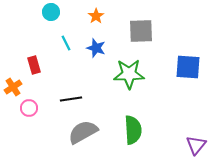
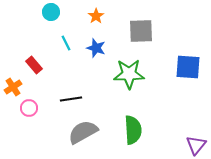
red rectangle: rotated 24 degrees counterclockwise
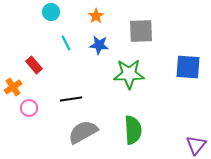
blue star: moved 3 px right, 3 px up; rotated 12 degrees counterclockwise
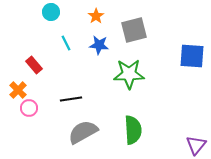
gray square: moved 7 px left, 1 px up; rotated 12 degrees counterclockwise
blue square: moved 4 px right, 11 px up
orange cross: moved 5 px right, 3 px down; rotated 12 degrees counterclockwise
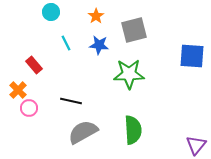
black line: moved 2 px down; rotated 20 degrees clockwise
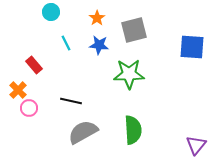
orange star: moved 1 px right, 2 px down
blue square: moved 9 px up
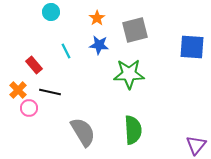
gray square: moved 1 px right
cyan line: moved 8 px down
black line: moved 21 px left, 9 px up
gray semicircle: rotated 88 degrees clockwise
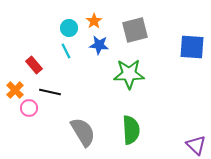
cyan circle: moved 18 px right, 16 px down
orange star: moved 3 px left, 3 px down
orange cross: moved 3 px left
green semicircle: moved 2 px left
purple triangle: rotated 25 degrees counterclockwise
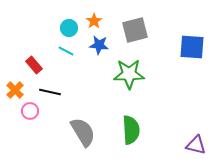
cyan line: rotated 35 degrees counterclockwise
pink circle: moved 1 px right, 3 px down
purple triangle: rotated 30 degrees counterclockwise
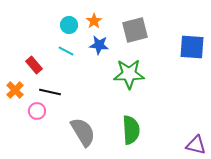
cyan circle: moved 3 px up
pink circle: moved 7 px right
